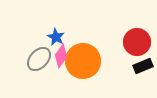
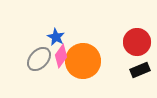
black rectangle: moved 3 px left, 4 px down
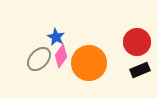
orange circle: moved 6 px right, 2 px down
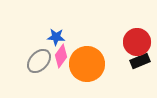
blue star: rotated 24 degrees counterclockwise
gray ellipse: moved 2 px down
orange circle: moved 2 px left, 1 px down
black rectangle: moved 9 px up
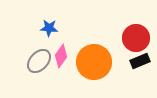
blue star: moved 7 px left, 9 px up
red circle: moved 1 px left, 4 px up
orange circle: moved 7 px right, 2 px up
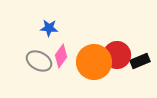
red circle: moved 19 px left, 17 px down
gray ellipse: rotated 75 degrees clockwise
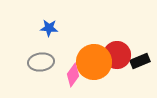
pink diamond: moved 12 px right, 19 px down
gray ellipse: moved 2 px right, 1 px down; rotated 35 degrees counterclockwise
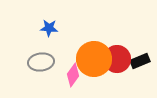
red circle: moved 4 px down
orange circle: moved 3 px up
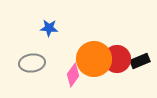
gray ellipse: moved 9 px left, 1 px down
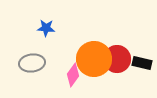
blue star: moved 3 px left
black rectangle: moved 2 px right, 2 px down; rotated 36 degrees clockwise
